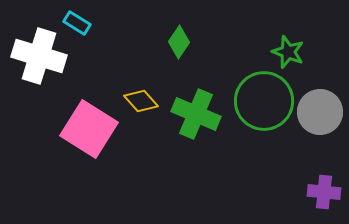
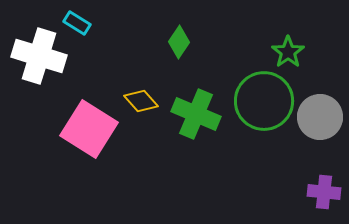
green star: rotated 16 degrees clockwise
gray circle: moved 5 px down
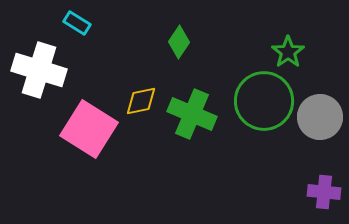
white cross: moved 14 px down
yellow diamond: rotated 60 degrees counterclockwise
green cross: moved 4 px left
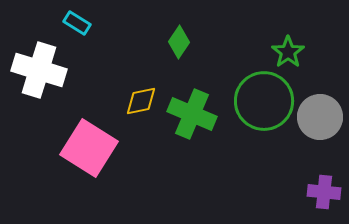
pink square: moved 19 px down
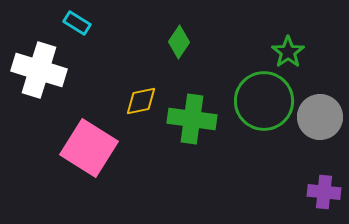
green cross: moved 5 px down; rotated 15 degrees counterclockwise
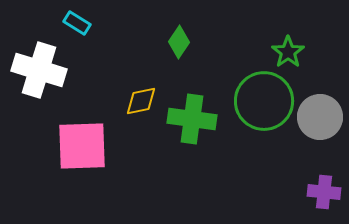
pink square: moved 7 px left, 2 px up; rotated 34 degrees counterclockwise
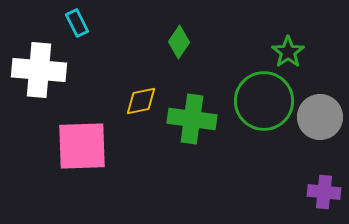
cyan rectangle: rotated 32 degrees clockwise
white cross: rotated 12 degrees counterclockwise
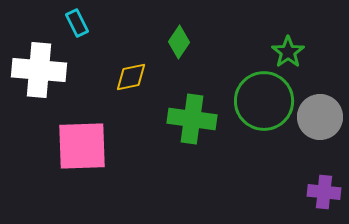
yellow diamond: moved 10 px left, 24 px up
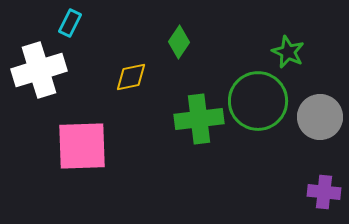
cyan rectangle: moved 7 px left; rotated 52 degrees clockwise
green star: rotated 12 degrees counterclockwise
white cross: rotated 22 degrees counterclockwise
green circle: moved 6 px left
green cross: moved 7 px right; rotated 15 degrees counterclockwise
